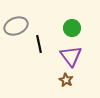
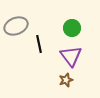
brown star: rotated 24 degrees clockwise
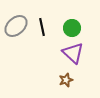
gray ellipse: rotated 20 degrees counterclockwise
black line: moved 3 px right, 17 px up
purple triangle: moved 2 px right, 3 px up; rotated 10 degrees counterclockwise
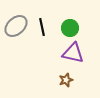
green circle: moved 2 px left
purple triangle: rotated 30 degrees counterclockwise
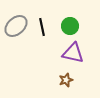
green circle: moved 2 px up
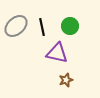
purple triangle: moved 16 px left
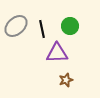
black line: moved 2 px down
purple triangle: rotated 15 degrees counterclockwise
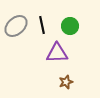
black line: moved 4 px up
brown star: moved 2 px down
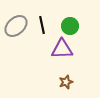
purple triangle: moved 5 px right, 4 px up
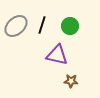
black line: rotated 30 degrees clockwise
purple triangle: moved 5 px left, 6 px down; rotated 15 degrees clockwise
brown star: moved 5 px right, 1 px up; rotated 24 degrees clockwise
